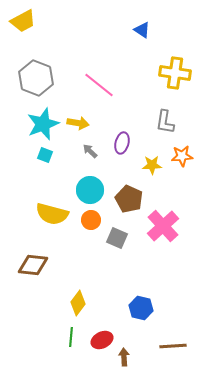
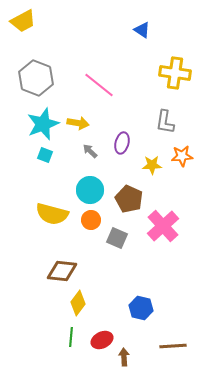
brown diamond: moved 29 px right, 6 px down
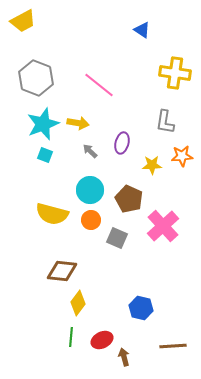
brown arrow: rotated 12 degrees counterclockwise
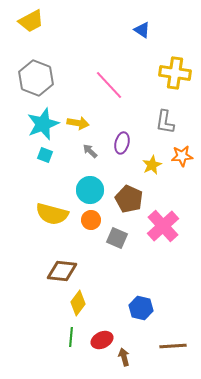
yellow trapezoid: moved 8 px right
pink line: moved 10 px right; rotated 8 degrees clockwise
yellow star: rotated 24 degrees counterclockwise
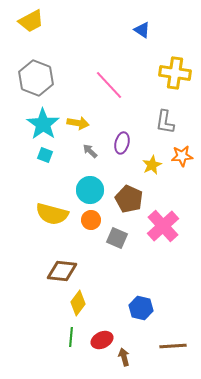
cyan star: rotated 16 degrees counterclockwise
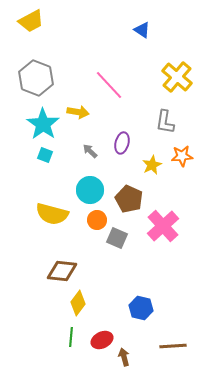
yellow cross: moved 2 px right, 4 px down; rotated 32 degrees clockwise
yellow arrow: moved 11 px up
orange circle: moved 6 px right
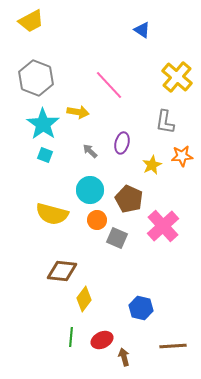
yellow diamond: moved 6 px right, 4 px up
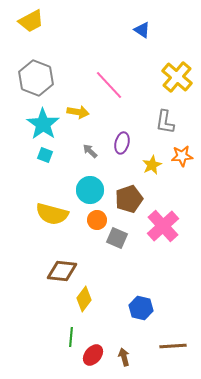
brown pentagon: rotated 28 degrees clockwise
red ellipse: moved 9 px left, 15 px down; rotated 25 degrees counterclockwise
